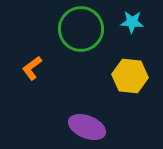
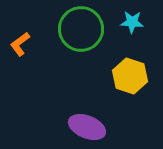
orange L-shape: moved 12 px left, 24 px up
yellow hexagon: rotated 12 degrees clockwise
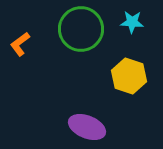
yellow hexagon: moved 1 px left
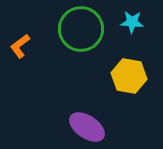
orange L-shape: moved 2 px down
yellow hexagon: rotated 8 degrees counterclockwise
purple ellipse: rotated 12 degrees clockwise
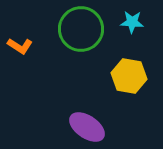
orange L-shape: rotated 110 degrees counterclockwise
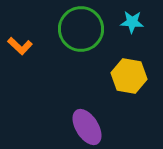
orange L-shape: rotated 10 degrees clockwise
purple ellipse: rotated 24 degrees clockwise
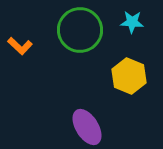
green circle: moved 1 px left, 1 px down
yellow hexagon: rotated 12 degrees clockwise
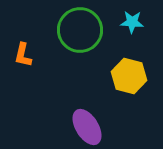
orange L-shape: moved 3 px right, 9 px down; rotated 60 degrees clockwise
yellow hexagon: rotated 8 degrees counterclockwise
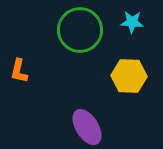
orange L-shape: moved 4 px left, 16 px down
yellow hexagon: rotated 12 degrees counterclockwise
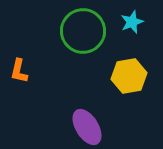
cyan star: rotated 25 degrees counterclockwise
green circle: moved 3 px right, 1 px down
yellow hexagon: rotated 12 degrees counterclockwise
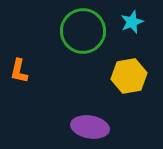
purple ellipse: moved 3 px right; rotated 48 degrees counterclockwise
